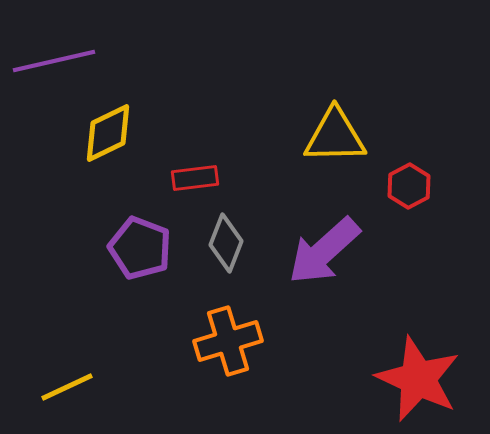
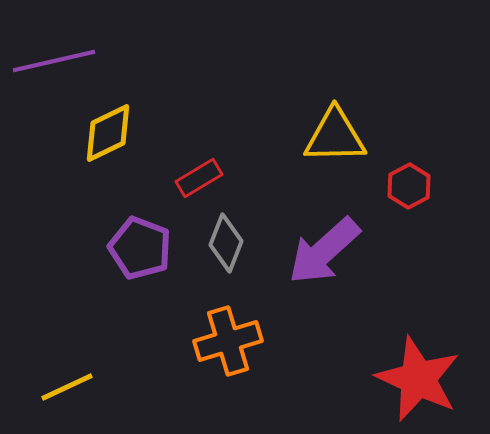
red rectangle: moved 4 px right; rotated 24 degrees counterclockwise
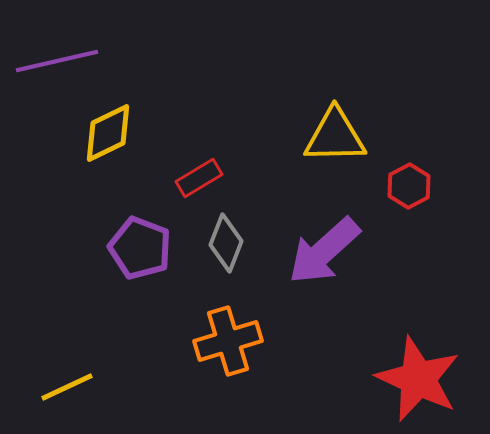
purple line: moved 3 px right
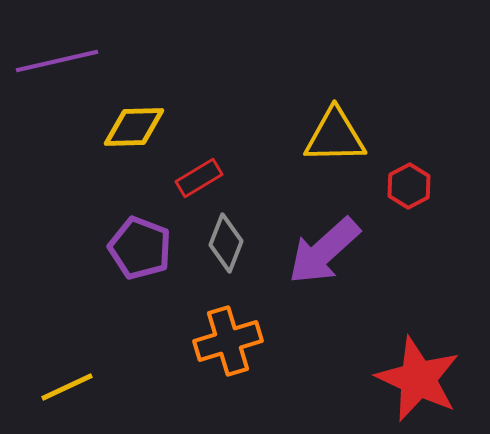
yellow diamond: moved 26 px right, 6 px up; rotated 24 degrees clockwise
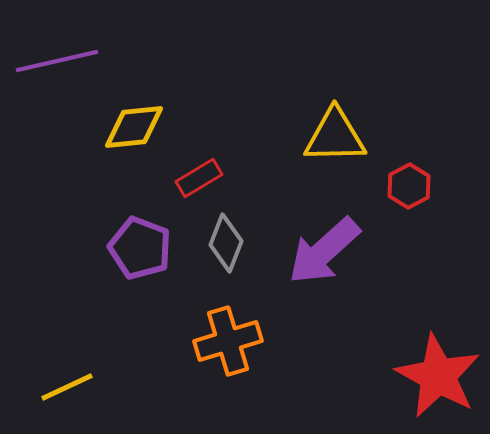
yellow diamond: rotated 4 degrees counterclockwise
red star: moved 20 px right, 3 px up; rotated 4 degrees clockwise
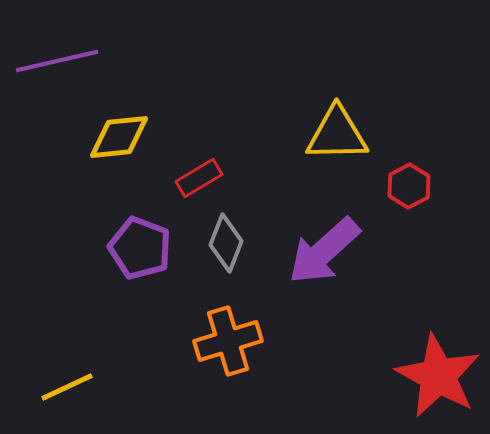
yellow diamond: moved 15 px left, 10 px down
yellow triangle: moved 2 px right, 2 px up
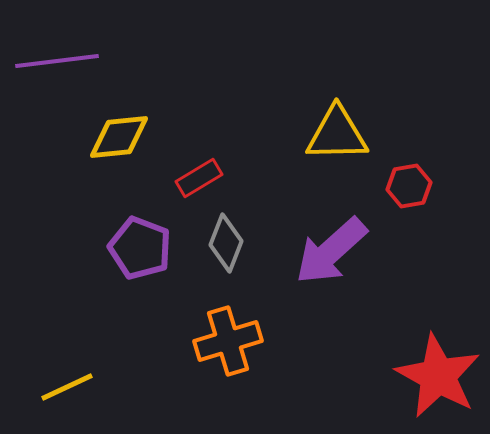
purple line: rotated 6 degrees clockwise
red hexagon: rotated 18 degrees clockwise
purple arrow: moved 7 px right
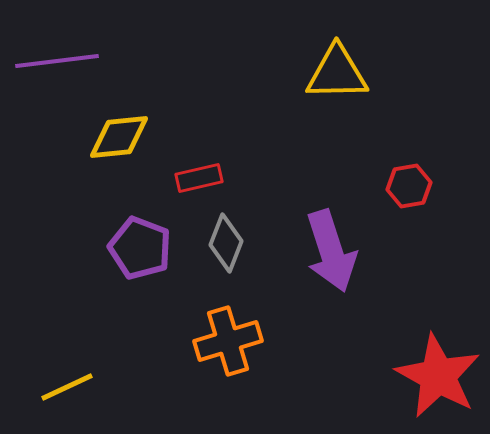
yellow triangle: moved 61 px up
red rectangle: rotated 18 degrees clockwise
purple arrow: rotated 66 degrees counterclockwise
